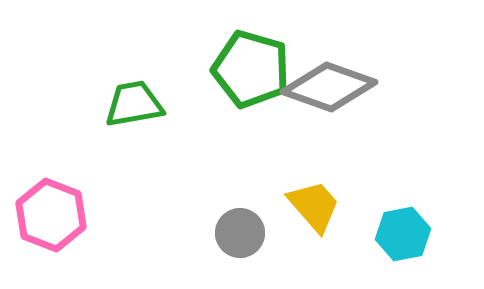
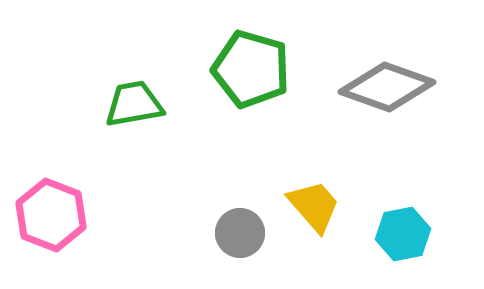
gray diamond: moved 58 px right
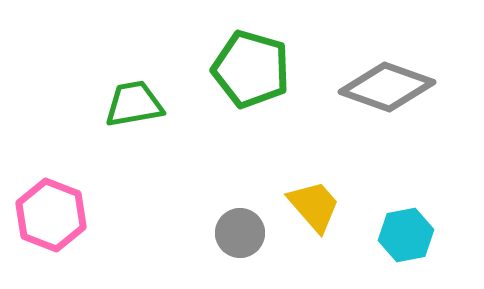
cyan hexagon: moved 3 px right, 1 px down
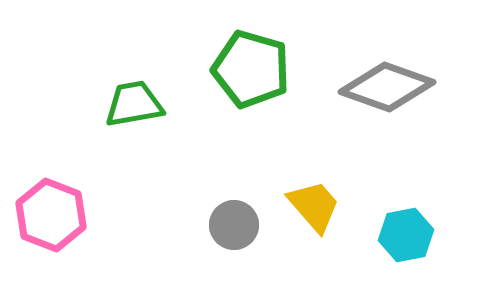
gray circle: moved 6 px left, 8 px up
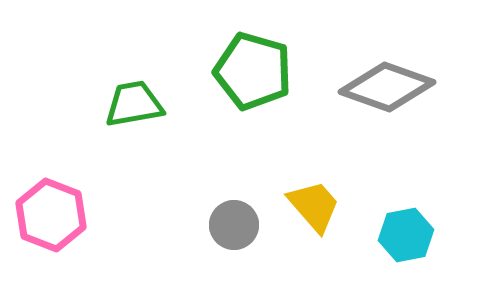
green pentagon: moved 2 px right, 2 px down
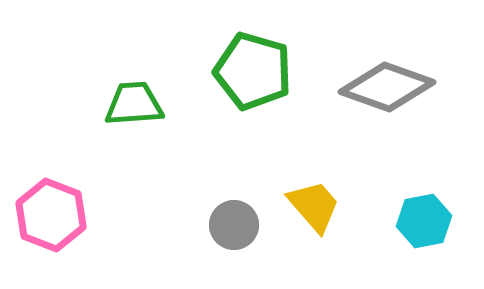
green trapezoid: rotated 6 degrees clockwise
cyan hexagon: moved 18 px right, 14 px up
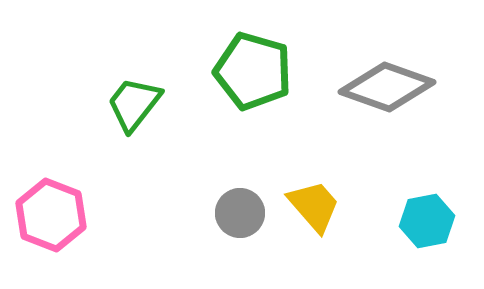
green trapezoid: rotated 48 degrees counterclockwise
cyan hexagon: moved 3 px right
gray circle: moved 6 px right, 12 px up
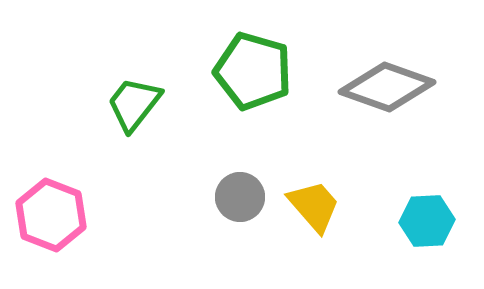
gray circle: moved 16 px up
cyan hexagon: rotated 8 degrees clockwise
